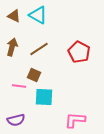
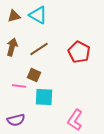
brown triangle: rotated 40 degrees counterclockwise
pink L-shape: rotated 60 degrees counterclockwise
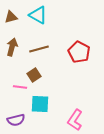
brown triangle: moved 3 px left, 1 px down
brown line: rotated 18 degrees clockwise
brown square: rotated 32 degrees clockwise
pink line: moved 1 px right, 1 px down
cyan square: moved 4 px left, 7 px down
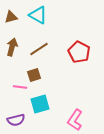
brown line: rotated 18 degrees counterclockwise
brown square: rotated 16 degrees clockwise
cyan square: rotated 18 degrees counterclockwise
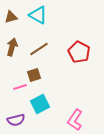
pink line: rotated 24 degrees counterclockwise
cyan square: rotated 12 degrees counterclockwise
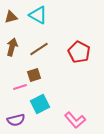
pink L-shape: rotated 75 degrees counterclockwise
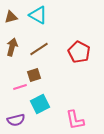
pink L-shape: rotated 30 degrees clockwise
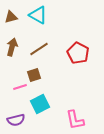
red pentagon: moved 1 px left, 1 px down
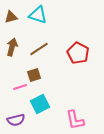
cyan triangle: rotated 12 degrees counterclockwise
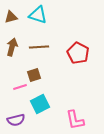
brown line: moved 2 px up; rotated 30 degrees clockwise
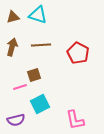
brown triangle: moved 2 px right
brown line: moved 2 px right, 2 px up
